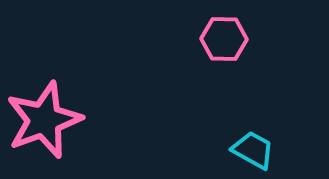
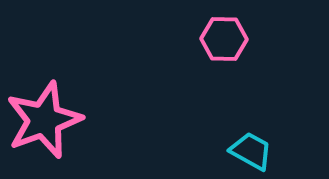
cyan trapezoid: moved 2 px left, 1 px down
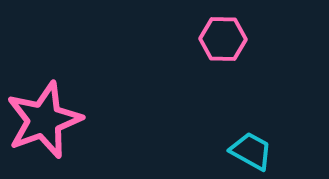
pink hexagon: moved 1 px left
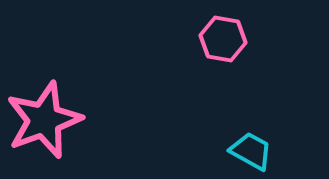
pink hexagon: rotated 9 degrees clockwise
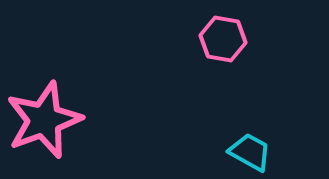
cyan trapezoid: moved 1 px left, 1 px down
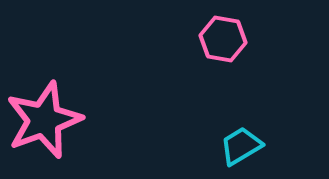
cyan trapezoid: moved 9 px left, 6 px up; rotated 60 degrees counterclockwise
